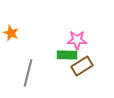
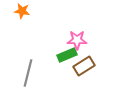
orange star: moved 11 px right, 22 px up; rotated 14 degrees counterclockwise
green rectangle: rotated 24 degrees counterclockwise
brown rectangle: moved 2 px right
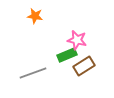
orange star: moved 13 px right, 5 px down
pink star: rotated 12 degrees clockwise
gray line: moved 5 px right; rotated 56 degrees clockwise
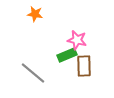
orange star: moved 2 px up
brown rectangle: rotated 60 degrees counterclockwise
gray line: rotated 60 degrees clockwise
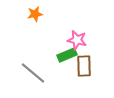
orange star: rotated 21 degrees counterclockwise
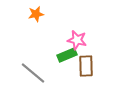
orange star: moved 1 px right
brown rectangle: moved 2 px right
